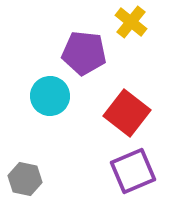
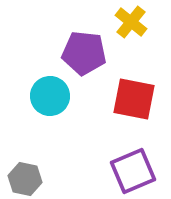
red square: moved 7 px right, 14 px up; rotated 27 degrees counterclockwise
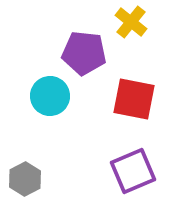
gray hexagon: rotated 20 degrees clockwise
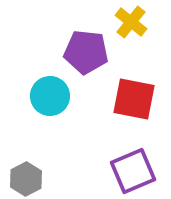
purple pentagon: moved 2 px right, 1 px up
gray hexagon: moved 1 px right
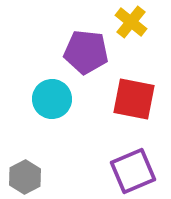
cyan circle: moved 2 px right, 3 px down
gray hexagon: moved 1 px left, 2 px up
